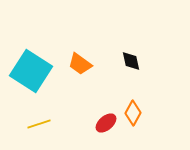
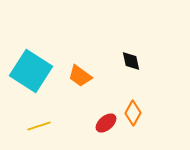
orange trapezoid: moved 12 px down
yellow line: moved 2 px down
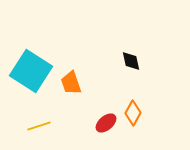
orange trapezoid: moved 9 px left, 7 px down; rotated 35 degrees clockwise
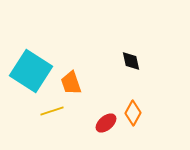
yellow line: moved 13 px right, 15 px up
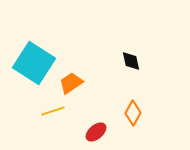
cyan square: moved 3 px right, 8 px up
orange trapezoid: rotated 75 degrees clockwise
yellow line: moved 1 px right
red ellipse: moved 10 px left, 9 px down
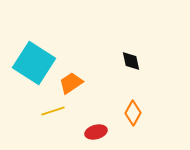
red ellipse: rotated 25 degrees clockwise
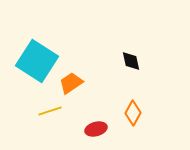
cyan square: moved 3 px right, 2 px up
yellow line: moved 3 px left
red ellipse: moved 3 px up
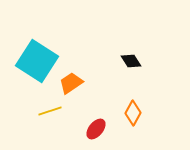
black diamond: rotated 20 degrees counterclockwise
red ellipse: rotated 35 degrees counterclockwise
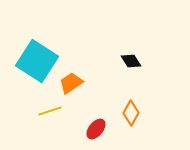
orange diamond: moved 2 px left
